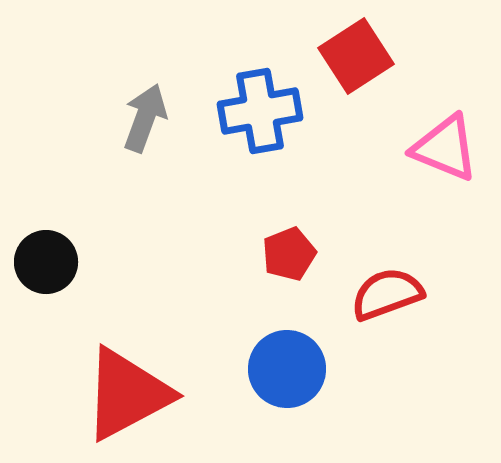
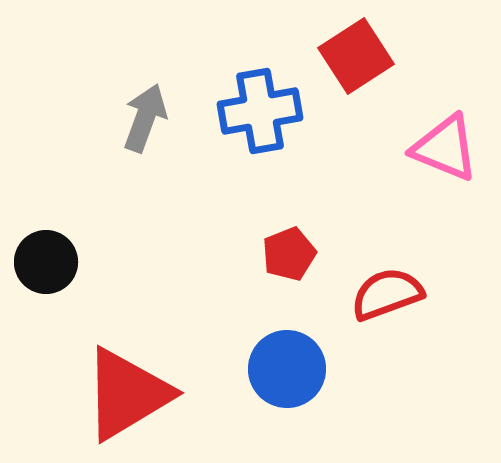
red triangle: rotated 3 degrees counterclockwise
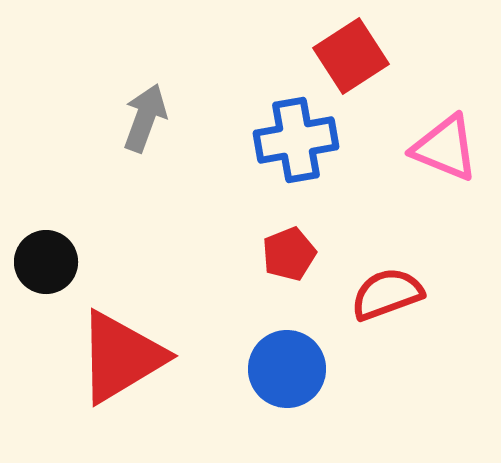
red square: moved 5 px left
blue cross: moved 36 px right, 29 px down
red triangle: moved 6 px left, 37 px up
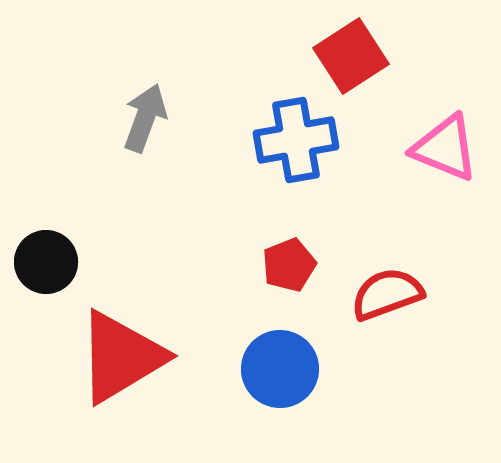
red pentagon: moved 11 px down
blue circle: moved 7 px left
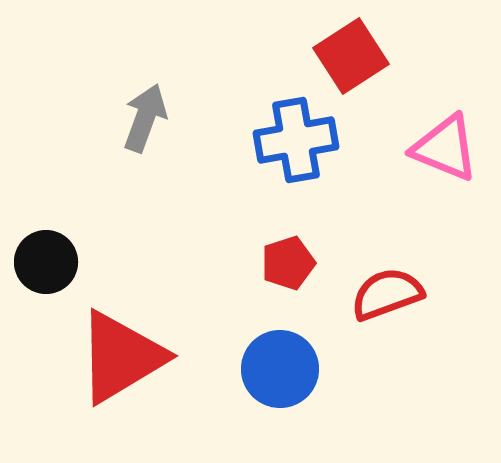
red pentagon: moved 1 px left, 2 px up; rotated 4 degrees clockwise
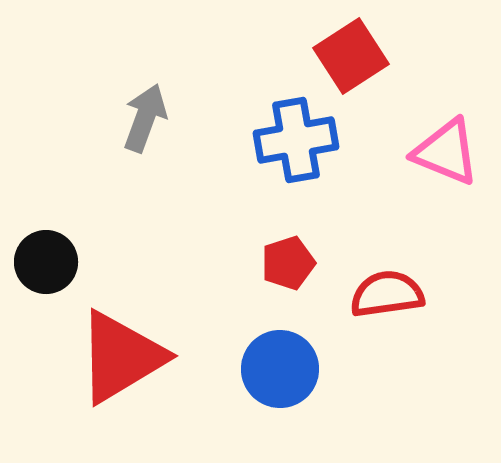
pink triangle: moved 1 px right, 4 px down
red semicircle: rotated 12 degrees clockwise
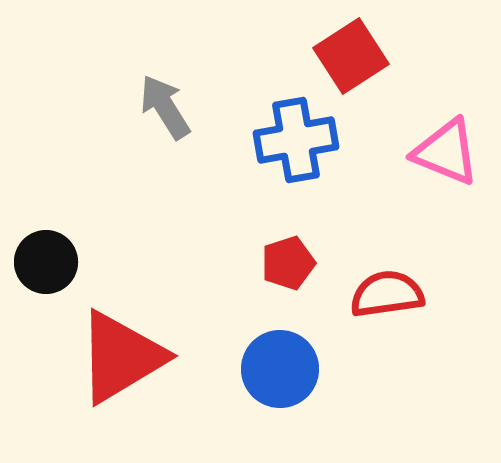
gray arrow: moved 20 px right, 11 px up; rotated 52 degrees counterclockwise
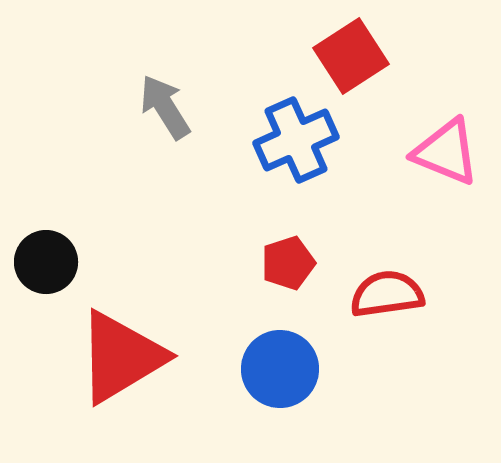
blue cross: rotated 14 degrees counterclockwise
